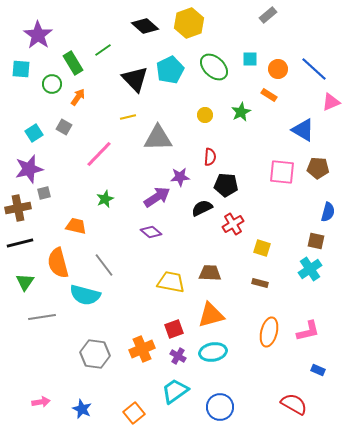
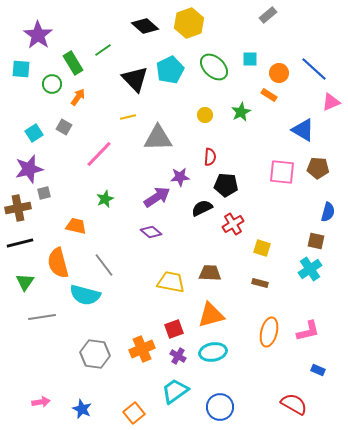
orange circle at (278, 69): moved 1 px right, 4 px down
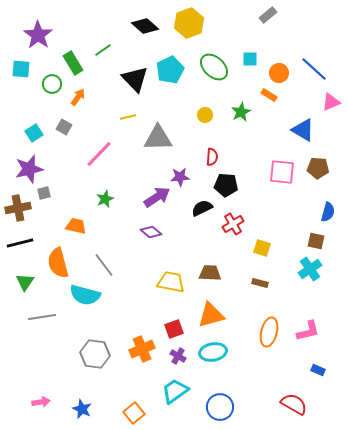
red semicircle at (210, 157): moved 2 px right
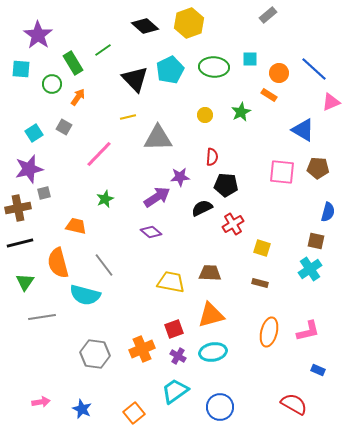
green ellipse at (214, 67): rotated 40 degrees counterclockwise
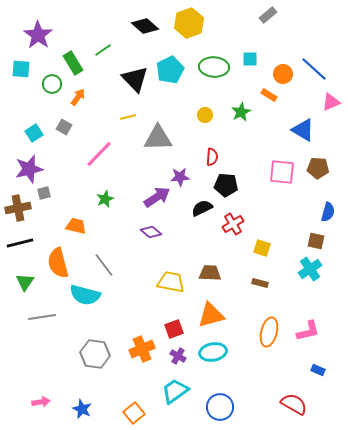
orange circle at (279, 73): moved 4 px right, 1 px down
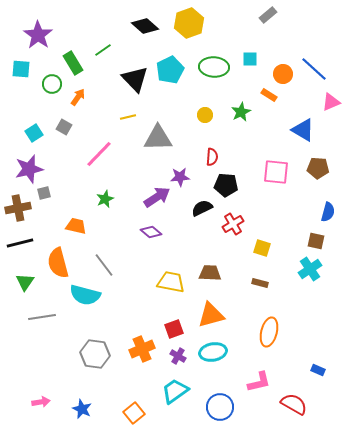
pink square at (282, 172): moved 6 px left
pink L-shape at (308, 331): moved 49 px left, 51 px down
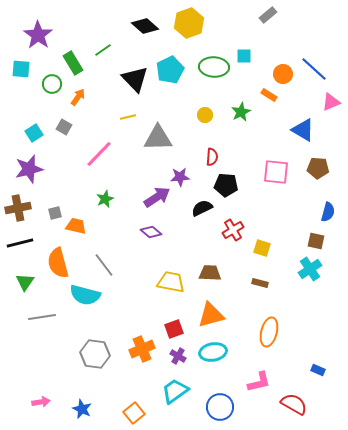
cyan square at (250, 59): moved 6 px left, 3 px up
gray square at (44, 193): moved 11 px right, 20 px down
red cross at (233, 224): moved 6 px down
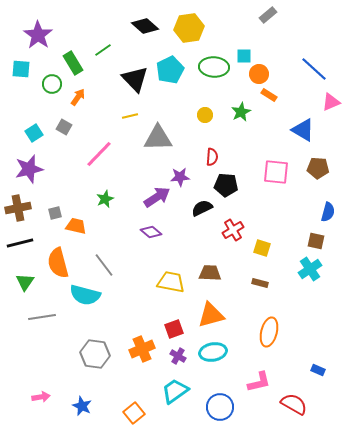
yellow hexagon at (189, 23): moved 5 px down; rotated 12 degrees clockwise
orange circle at (283, 74): moved 24 px left
yellow line at (128, 117): moved 2 px right, 1 px up
pink arrow at (41, 402): moved 5 px up
blue star at (82, 409): moved 3 px up
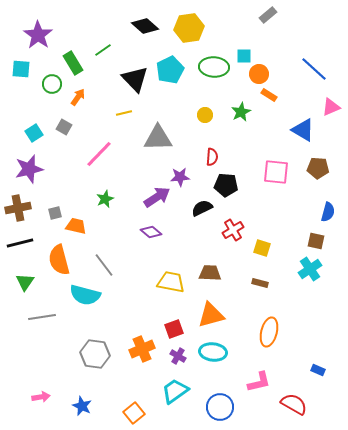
pink triangle at (331, 102): moved 5 px down
yellow line at (130, 116): moved 6 px left, 3 px up
orange semicircle at (58, 263): moved 1 px right, 3 px up
cyan ellipse at (213, 352): rotated 16 degrees clockwise
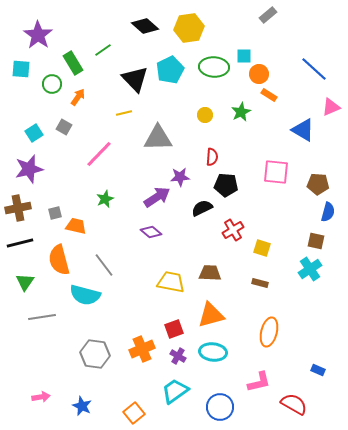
brown pentagon at (318, 168): moved 16 px down
